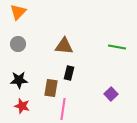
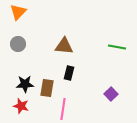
black star: moved 6 px right, 4 px down
brown rectangle: moved 4 px left
red star: moved 1 px left
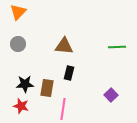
green line: rotated 12 degrees counterclockwise
purple square: moved 1 px down
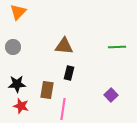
gray circle: moved 5 px left, 3 px down
black star: moved 8 px left
brown rectangle: moved 2 px down
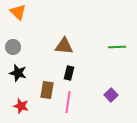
orange triangle: rotated 30 degrees counterclockwise
black star: moved 1 px right, 11 px up; rotated 18 degrees clockwise
pink line: moved 5 px right, 7 px up
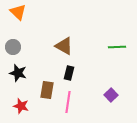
brown triangle: rotated 24 degrees clockwise
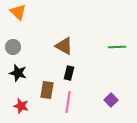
purple square: moved 5 px down
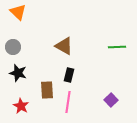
black rectangle: moved 2 px down
brown rectangle: rotated 12 degrees counterclockwise
red star: rotated 14 degrees clockwise
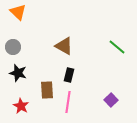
green line: rotated 42 degrees clockwise
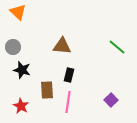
brown triangle: moved 2 px left; rotated 24 degrees counterclockwise
black star: moved 4 px right, 3 px up
